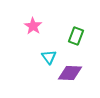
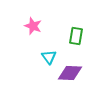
pink star: rotated 12 degrees counterclockwise
green rectangle: rotated 12 degrees counterclockwise
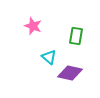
cyan triangle: rotated 14 degrees counterclockwise
purple diamond: rotated 10 degrees clockwise
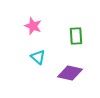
green rectangle: rotated 12 degrees counterclockwise
cyan triangle: moved 11 px left
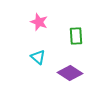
pink star: moved 6 px right, 4 px up
purple diamond: rotated 20 degrees clockwise
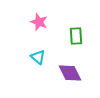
purple diamond: rotated 30 degrees clockwise
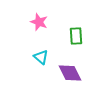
cyan triangle: moved 3 px right
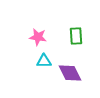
pink star: moved 1 px left, 15 px down; rotated 12 degrees counterclockwise
cyan triangle: moved 3 px right, 4 px down; rotated 42 degrees counterclockwise
